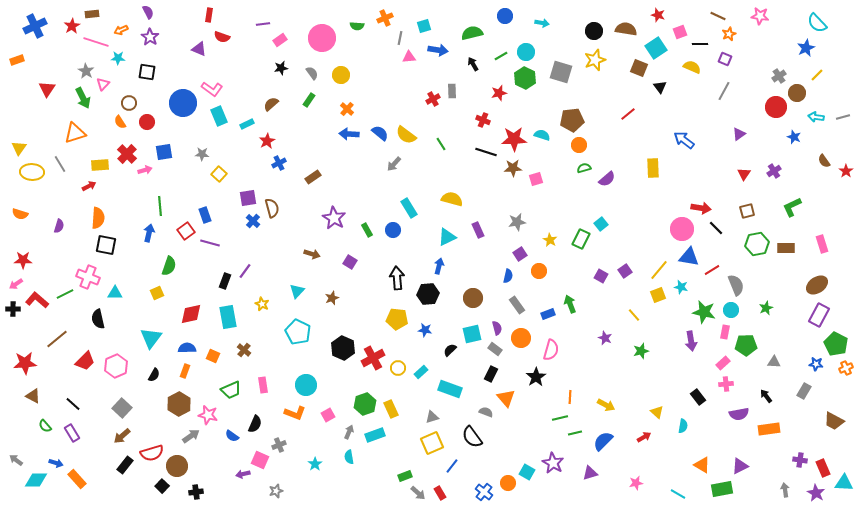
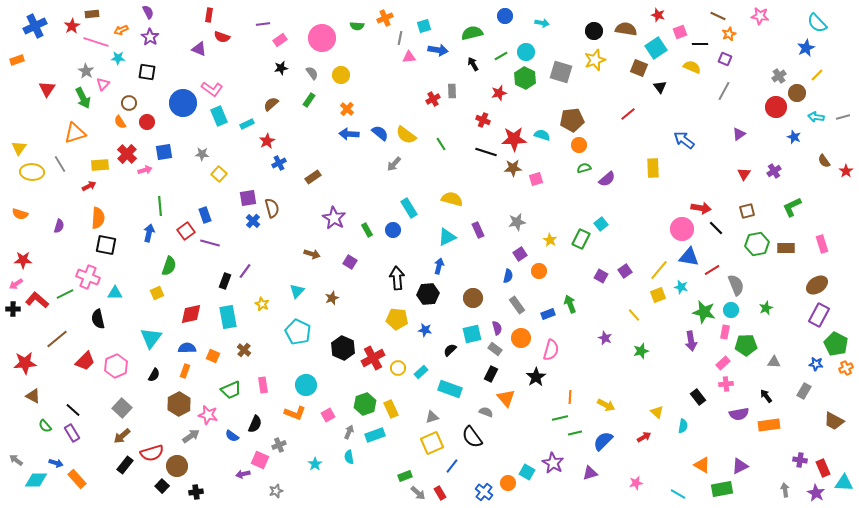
black line at (73, 404): moved 6 px down
orange rectangle at (769, 429): moved 4 px up
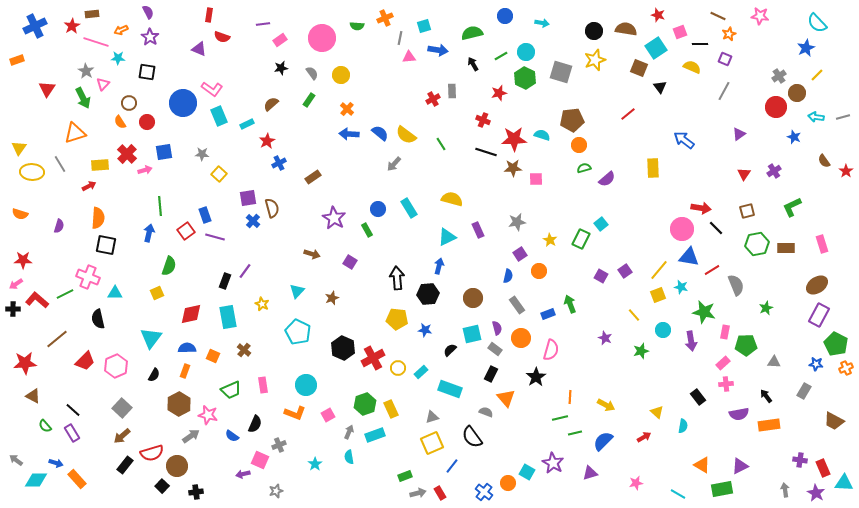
pink square at (536, 179): rotated 16 degrees clockwise
blue circle at (393, 230): moved 15 px left, 21 px up
purple line at (210, 243): moved 5 px right, 6 px up
cyan circle at (731, 310): moved 68 px left, 20 px down
gray arrow at (418, 493): rotated 56 degrees counterclockwise
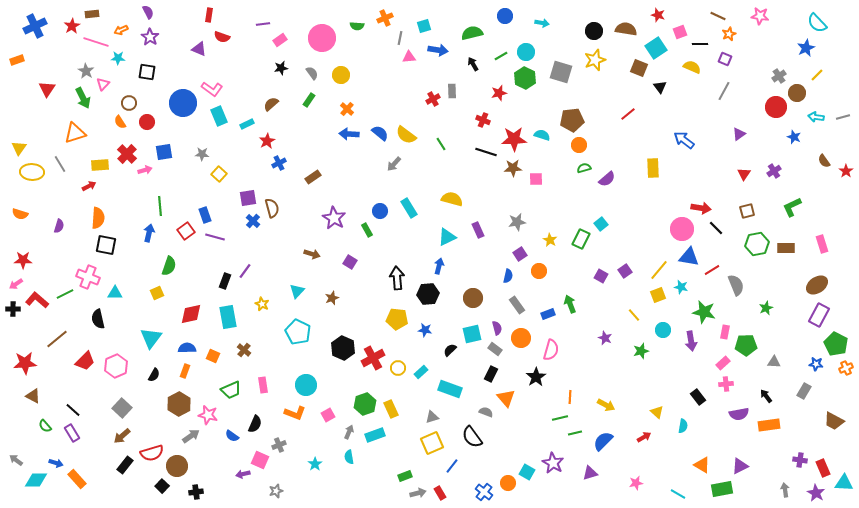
blue circle at (378, 209): moved 2 px right, 2 px down
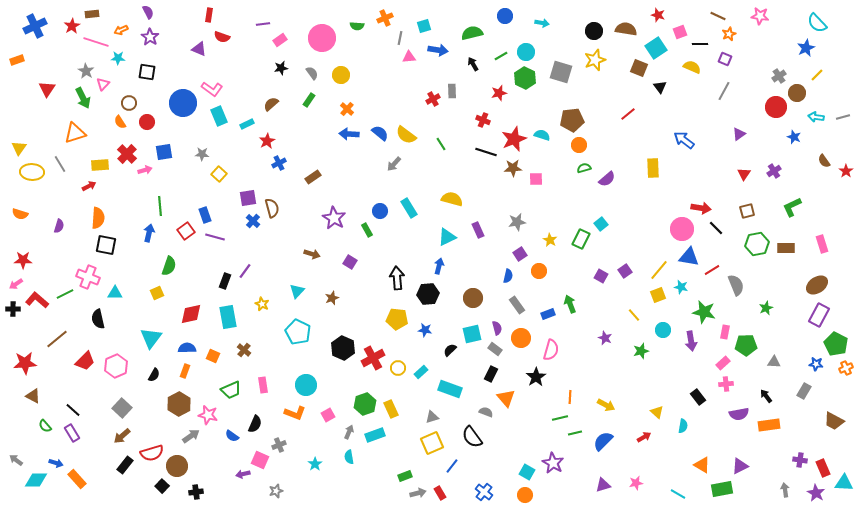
red star at (514, 139): rotated 20 degrees counterclockwise
purple triangle at (590, 473): moved 13 px right, 12 px down
orange circle at (508, 483): moved 17 px right, 12 px down
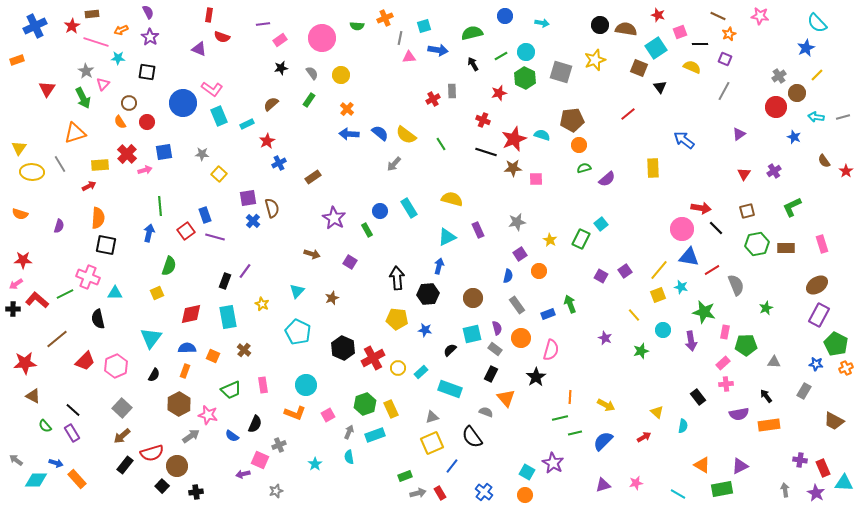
black circle at (594, 31): moved 6 px right, 6 px up
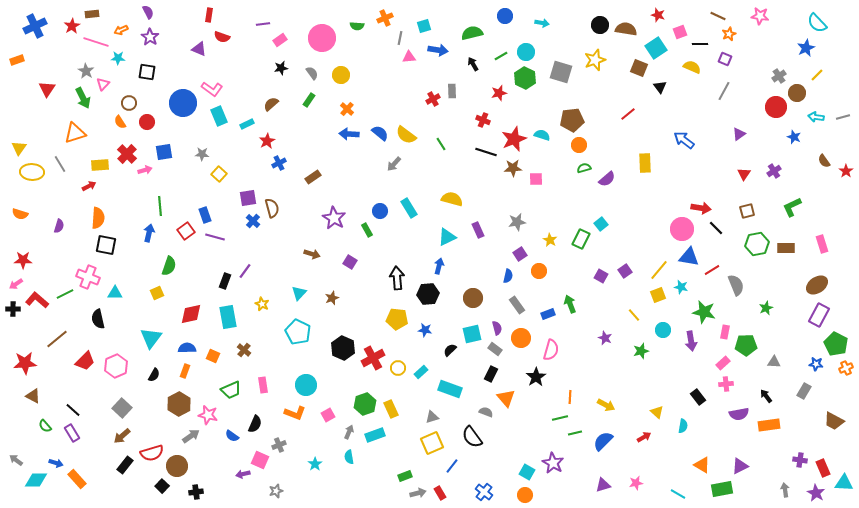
yellow rectangle at (653, 168): moved 8 px left, 5 px up
cyan triangle at (297, 291): moved 2 px right, 2 px down
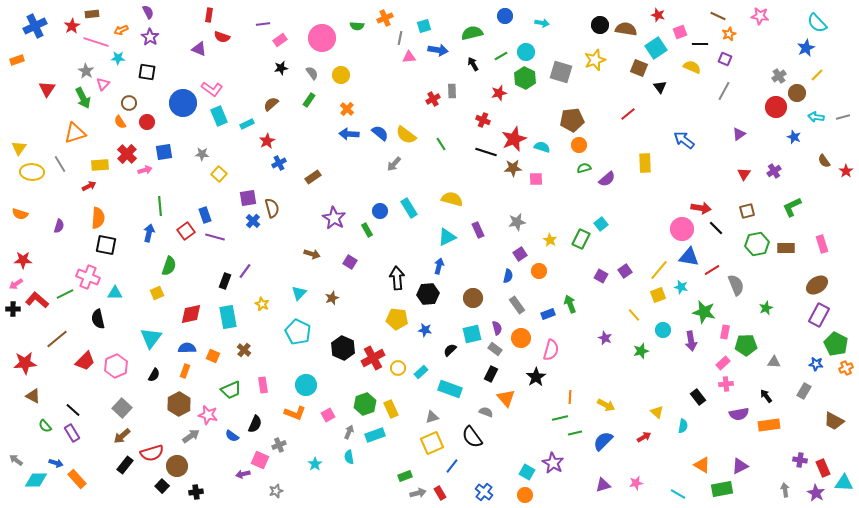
cyan semicircle at (542, 135): moved 12 px down
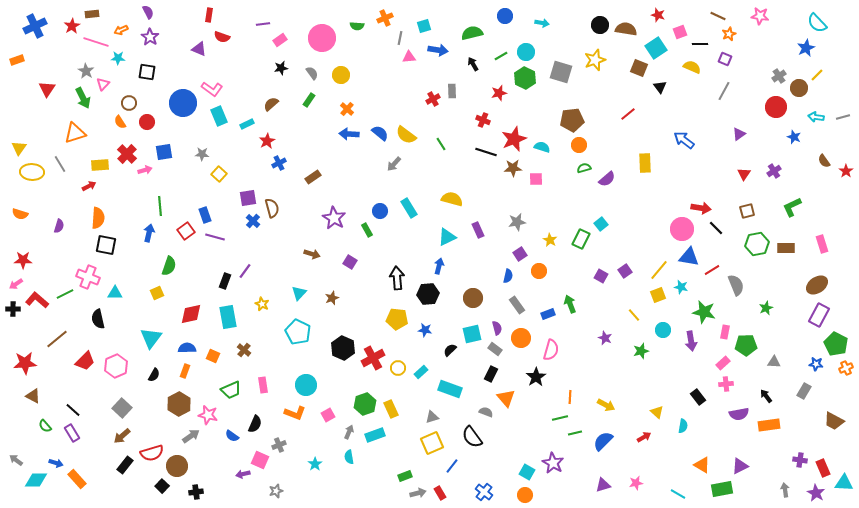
brown circle at (797, 93): moved 2 px right, 5 px up
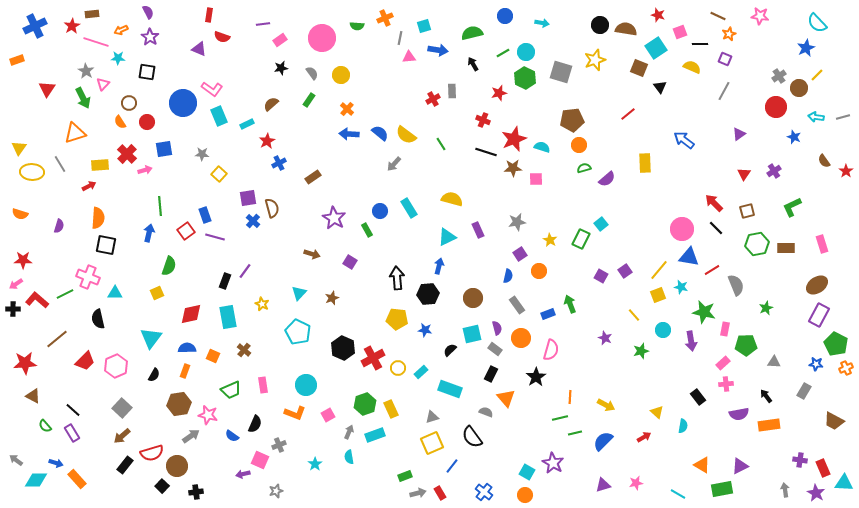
green line at (501, 56): moved 2 px right, 3 px up
blue square at (164, 152): moved 3 px up
red arrow at (701, 208): moved 13 px right, 5 px up; rotated 144 degrees counterclockwise
pink rectangle at (725, 332): moved 3 px up
brown hexagon at (179, 404): rotated 20 degrees clockwise
